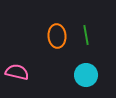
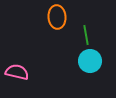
orange ellipse: moved 19 px up
cyan circle: moved 4 px right, 14 px up
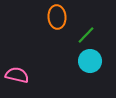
green line: rotated 54 degrees clockwise
pink semicircle: moved 3 px down
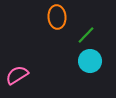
pink semicircle: rotated 45 degrees counterclockwise
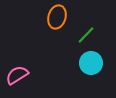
orange ellipse: rotated 20 degrees clockwise
cyan circle: moved 1 px right, 2 px down
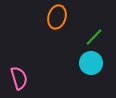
green line: moved 8 px right, 2 px down
pink semicircle: moved 2 px right, 3 px down; rotated 105 degrees clockwise
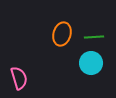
orange ellipse: moved 5 px right, 17 px down
green line: rotated 42 degrees clockwise
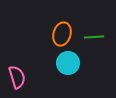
cyan circle: moved 23 px left
pink semicircle: moved 2 px left, 1 px up
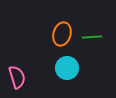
green line: moved 2 px left
cyan circle: moved 1 px left, 5 px down
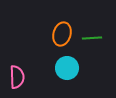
green line: moved 1 px down
pink semicircle: rotated 15 degrees clockwise
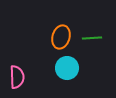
orange ellipse: moved 1 px left, 3 px down
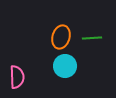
cyan circle: moved 2 px left, 2 px up
